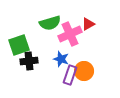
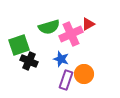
green semicircle: moved 1 px left, 4 px down
pink cross: moved 1 px right
black cross: rotated 30 degrees clockwise
orange circle: moved 3 px down
purple rectangle: moved 4 px left, 5 px down
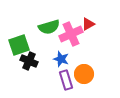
purple rectangle: rotated 36 degrees counterclockwise
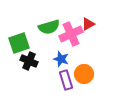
green square: moved 2 px up
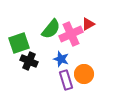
green semicircle: moved 2 px right, 2 px down; rotated 35 degrees counterclockwise
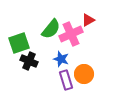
red triangle: moved 4 px up
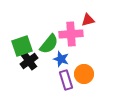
red triangle: rotated 16 degrees clockwise
green semicircle: moved 2 px left, 15 px down
pink cross: rotated 20 degrees clockwise
green square: moved 3 px right, 3 px down
black cross: rotated 30 degrees clockwise
